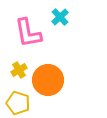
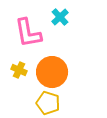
yellow cross: rotated 35 degrees counterclockwise
orange circle: moved 4 px right, 8 px up
yellow pentagon: moved 30 px right
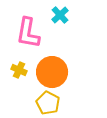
cyan cross: moved 2 px up
pink L-shape: rotated 20 degrees clockwise
yellow pentagon: rotated 10 degrees clockwise
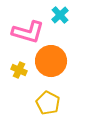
pink L-shape: moved 1 px up; rotated 84 degrees counterclockwise
orange circle: moved 1 px left, 11 px up
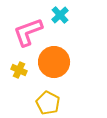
pink L-shape: rotated 144 degrees clockwise
orange circle: moved 3 px right, 1 px down
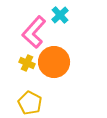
pink L-shape: moved 6 px right; rotated 28 degrees counterclockwise
yellow cross: moved 8 px right, 7 px up
yellow pentagon: moved 18 px left
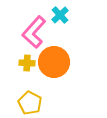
yellow cross: rotated 21 degrees counterclockwise
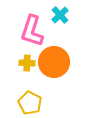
pink L-shape: moved 2 px left, 1 px up; rotated 24 degrees counterclockwise
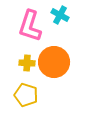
cyan cross: rotated 18 degrees counterclockwise
pink L-shape: moved 2 px left, 5 px up
yellow pentagon: moved 4 px left, 8 px up; rotated 10 degrees counterclockwise
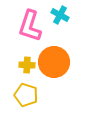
yellow cross: moved 2 px down
